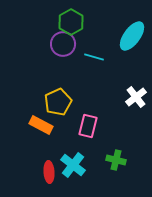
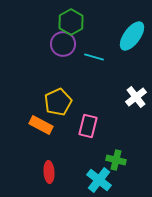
cyan cross: moved 26 px right, 15 px down
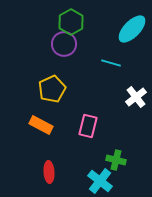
cyan ellipse: moved 7 px up; rotated 8 degrees clockwise
purple circle: moved 1 px right
cyan line: moved 17 px right, 6 px down
yellow pentagon: moved 6 px left, 13 px up
cyan cross: moved 1 px right, 1 px down
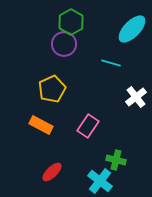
pink rectangle: rotated 20 degrees clockwise
red ellipse: moved 3 px right; rotated 50 degrees clockwise
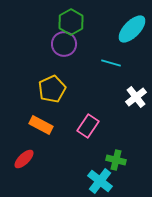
red ellipse: moved 28 px left, 13 px up
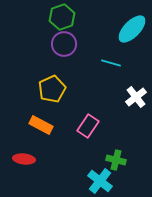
green hexagon: moved 9 px left, 5 px up; rotated 10 degrees clockwise
red ellipse: rotated 50 degrees clockwise
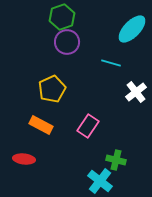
purple circle: moved 3 px right, 2 px up
white cross: moved 5 px up
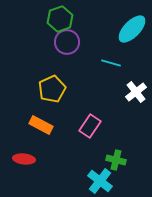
green hexagon: moved 2 px left, 2 px down
pink rectangle: moved 2 px right
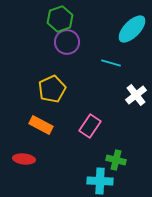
white cross: moved 3 px down
cyan cross: rotated 35 degrees counterclockwise
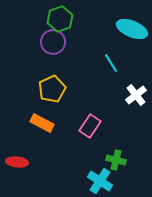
cyan ellipse: rotated 68 degrees clockwise
purple circle: moved 14 px left
cyan line: rotated 42 degrees clockwise
orange rectangle: moved 1 px right, 2 px up
red ellipse: moved 7 px left, 3 px down
cyan cross: rotated 30 degrees clockwise
